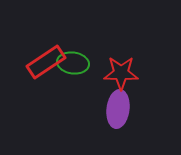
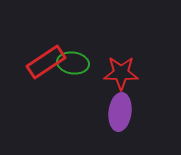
purple ellipse: moved 2 px right, 3 px down
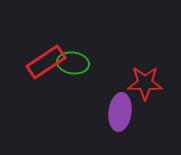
red star: moved 24 px right, 10 px down
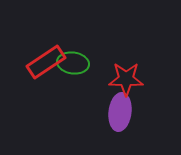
red star: moved 19 px left, 4 px up
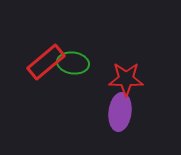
red rectangle: rotated 6 degrees counterclockwise
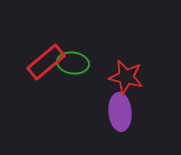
red star: moved 2 px up; rotated 12 degrees clockwise
purple ellipse: rotated 12 degrees counterclockwise
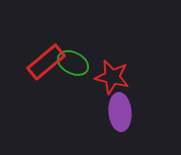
green ellipse: rotated 20 degrees clockwise
red star: moved 14 px left
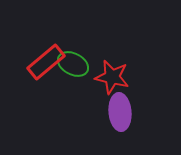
green ellipse: moved 1 px down
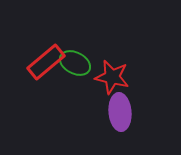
green ellipse: moved 2 px right, 1 px up
